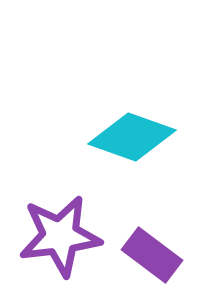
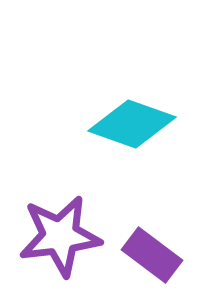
cyan diamond: moved 13 px up
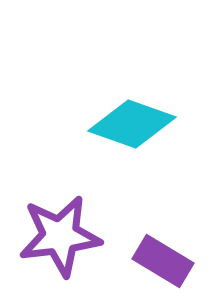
purple rectangle: moved 11 px right, 6 px down; rotated 6 degrees counterclockwise
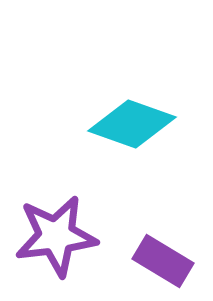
purple star: moved 4 px left
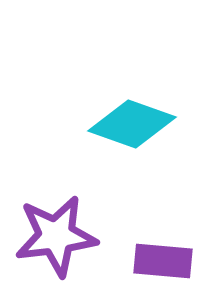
purple rectangle: rotated 26 degrees counterclockwise
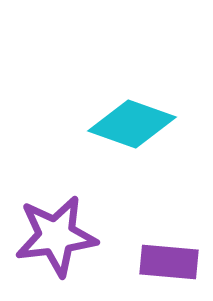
purple rectangle: moved 6 px right, 1 px down
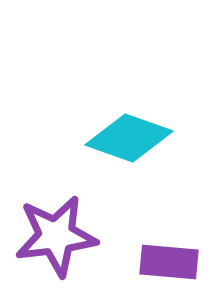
cyan diamond: moved 3 px left, 14 px down
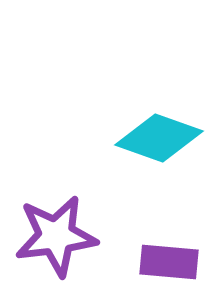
cyan diamond: moved 30 px right
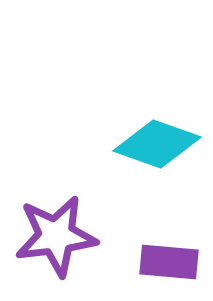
cyan diamond: moved 2 px left, 6 px down
